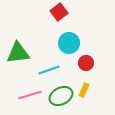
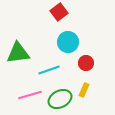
cyan circle: moved 1 px left, 1 px up
green ellipse: moved 1 px left, 3 px down
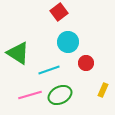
green triangle: rotated 40 degrees clockwise
yellow rectangle: moved 19 px right
green ellipse: moved 4 px up
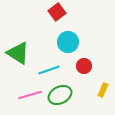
red square: moved 2 px left
red circle: moved 2 px left, 3 px down
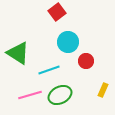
red circle: moved 2 px right, 5 px up
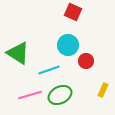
red square: moved 16 px right; rotated 30 degrees counterclockwise
cyan circle: moved 3 px down
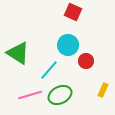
cyan line: rotated 30 degrees counterclockwise
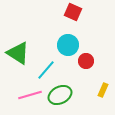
cyan line: moved 3 px left
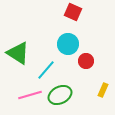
cyan circle: moved 1 px up
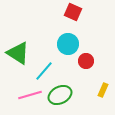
cyan line: moved 2 px left, 1 px down
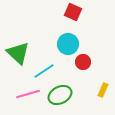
green triangle: rotated 10 degrees clockwise
red circle: moved 3 px left, 1 px down
cyan line: rotated 15 degrees clockwise
pink line: moved 2 px left, 1 px up
